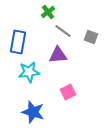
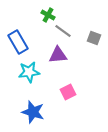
green cross: moved 3 px down; rotated 24 degrees counterclockwise
gray square: moved 3 px right, 1 px down
blue rectangle: rotated 40 degrees counterclockwise
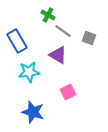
gray square: moved 5 px left
blue rectangle: moved 1 px left, 1 px up
purple triangle: rotated 36 degrees clockwise
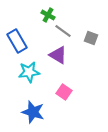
gray square: moved 2 px right
pink square: moved 4 px left; rotated 28 degrees counterclockwise
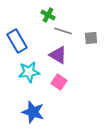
gray line: rotated 18 degrees counterclockwise
gray square: rotated 24 degrees counterclockwise
pink square: moved 5 px left, 10 px up
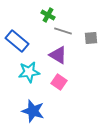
blue rectangle: rotated 20 degrees counterclockwise
blue star: moved 1 px up
